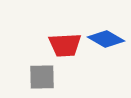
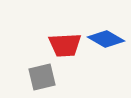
gray square: rotated 12 degrees counterclockwise
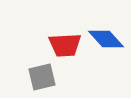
blue diamond: rotated 18 degrees clockwise
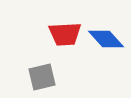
red trapezoid: moved 11 px up
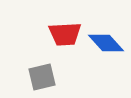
blue diamond: moved 4 px down
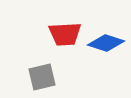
blue diamond: rotated 30 degrees counterclockwise
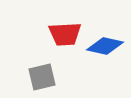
blue diamond: moved 1 px left, 3 px down; rotated 6 degrees counterclockwise
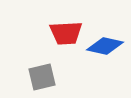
red trapezoid: moved 1 px right, 1 px up
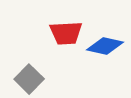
gray square: moved 13 px left, 2 px down; rotated 32 degrees counterclockwise
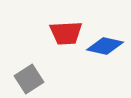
gray square: rotated 12 degrees clockwise
